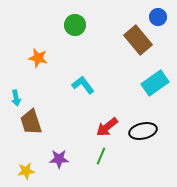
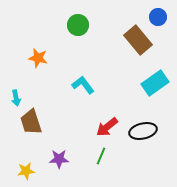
green circle: moved 3 px right
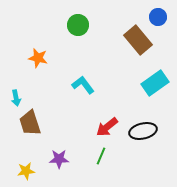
brown trapezoid: moved 1 px left, 1 px down
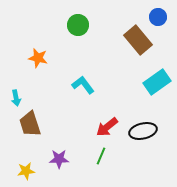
cyan rectangle: moved 2 px right, 1 px up
brown trapezoid: moved 1 px down
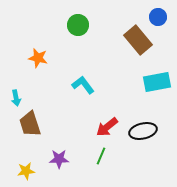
cyan rectangle: rotated 24 degrees clockwise
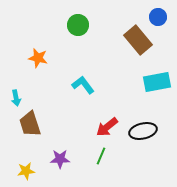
purple star: moved 1 px right
